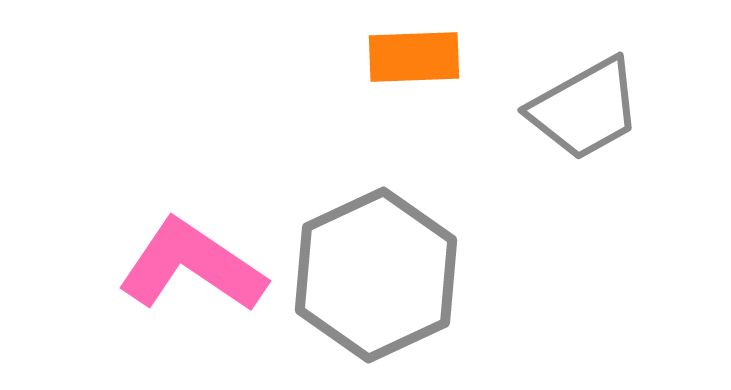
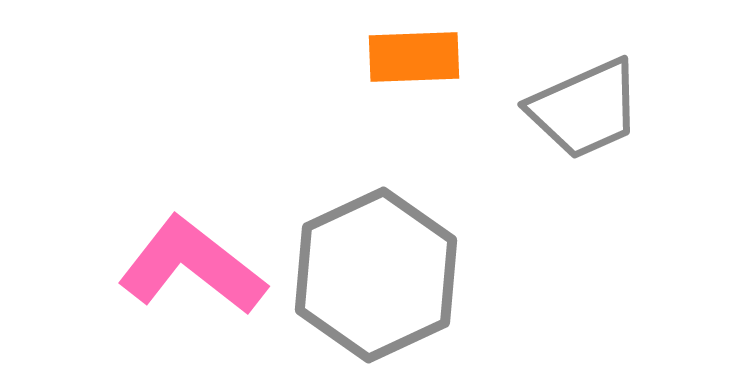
gray trapezoid: rotated 5 degrees clockwise
pink L-shape: rotated 4 degrees clockwise
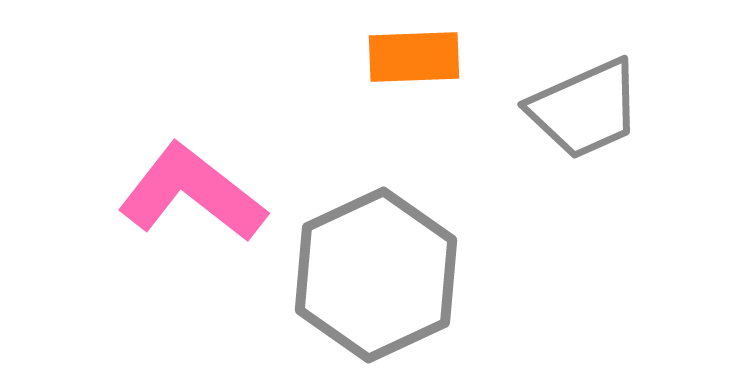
pink L-shape: moved 73 px up
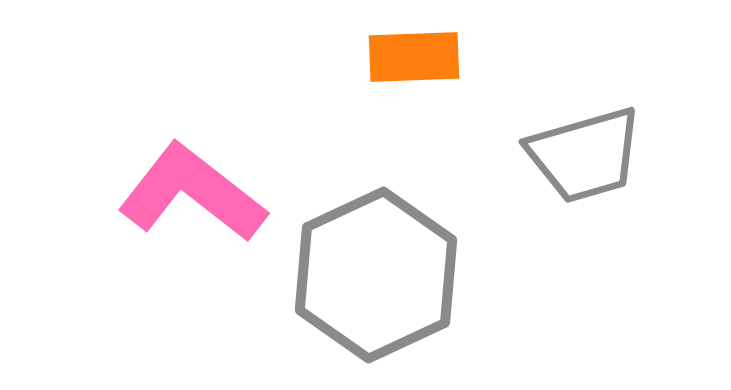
gray trapezoid: moved 46 px down; rotated 8 degrees clockwise
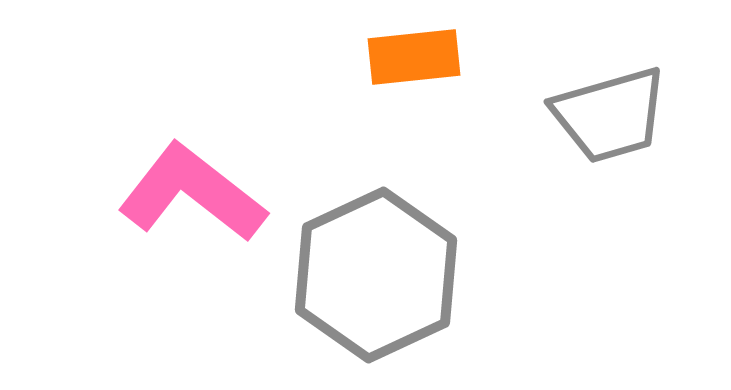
orange rectangle: rotated 4 degrees counterclockwise
gray trapezoid: moved 25 px right, 40 px up
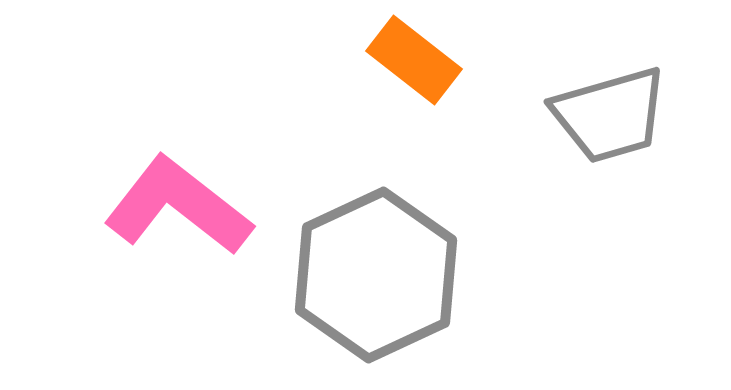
orange rectangle: moved 3 px down; rotated 44 degrees clockwise
pink L-shape: moved 14 px left, 13 px down
